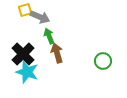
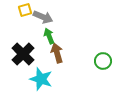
gray arrow: moved 3 px right
cyan star: moved 14 px right, 7 px down
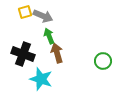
yellow square: moved 2 px down
gray arrow: moved 1 px up
black cross: rotated 25 degrees counterclockwise
